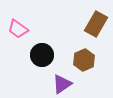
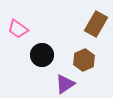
purple triangle: moved 3 px right
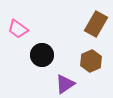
brown hexagon: moved 7 px right, 1 px down
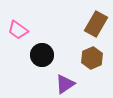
pink trapezoid: moved 1 px down
brown hexagon: moved 1 px right, 3 px up
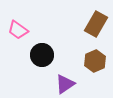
brown hexagon: moved 3 px right, 3 px down
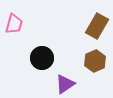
brown rectangle: moved 1 px right, 2 px down
pink trapezoid: moved 4 px left, 6 px up; rotated 110 degrees counterclockwise
black circle: moved 3 px down
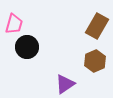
black circle: moved 15 px left, 11 px up
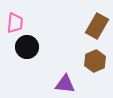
pink trapezoid: moved 1 px right, 1 px up; rotated 10 degrees counterclockwise
purple triangle: rotated 40 degrees clockwise
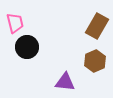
pink trapezoid: rotated 20 degrees counterclockwise
purple triangle: moved 2 px up
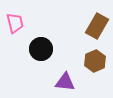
black circle: moved 14 px right, 2 px down
